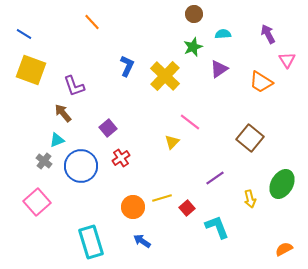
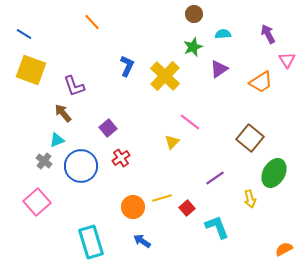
orange trapezoid: rotated 65 degrees counterclockwise
green ellipse: moved 8 px left, 11 px up
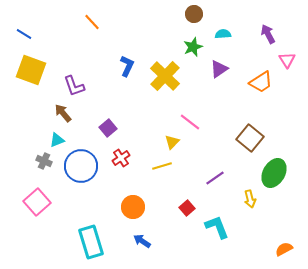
gray cross: rotated 14 degrees counterclockwise
yellow line: moved 32 px up
